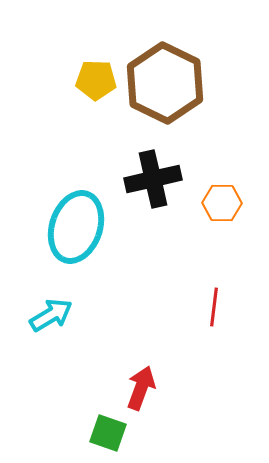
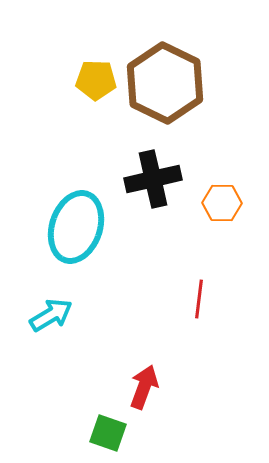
red line: moved 15 px left, 8 px up
red arrow: moved 3 px right, 1 px up
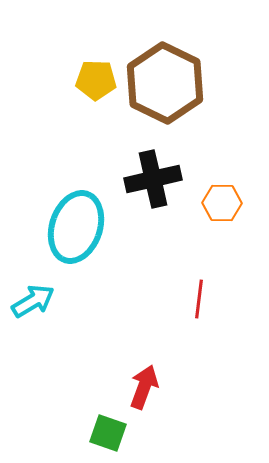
cyan arrow: moved 18 px left, 14 px up
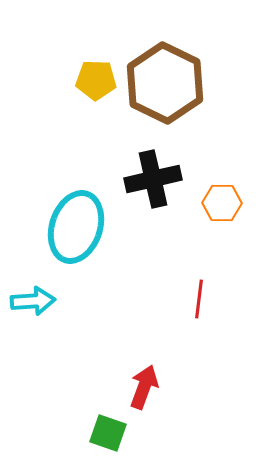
cyan arrow: rotated 27 degrees clockwise
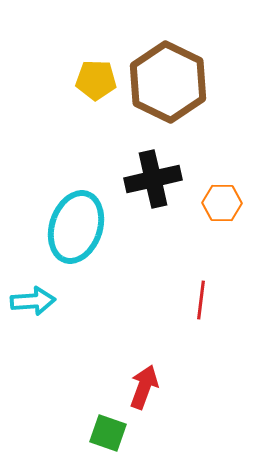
brown hexagon: moved 3 px right, 1 px up
red line: moved 2 px right, 1 px down
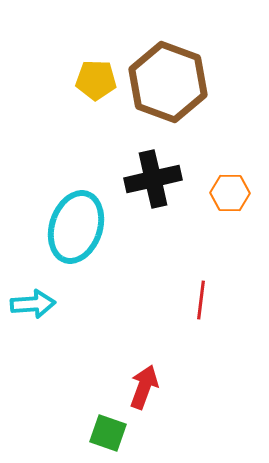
brown hexagon: rotated 6 degrees counterclockwise
orange hexagon: moved 8 px right, 10 px up
cyan arrow: moved 3 px down
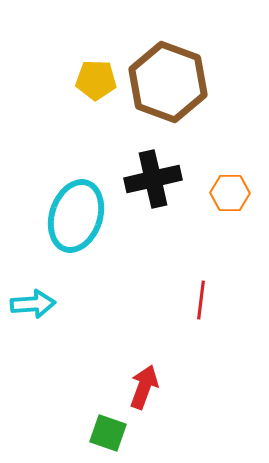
cyan ellipse: moved 11 px up
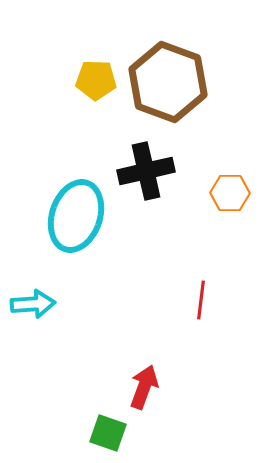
black cross: moved 7 px left, 8 px up
